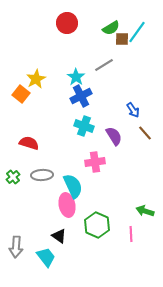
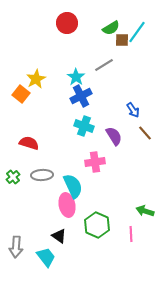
brown square: moved 1 px down
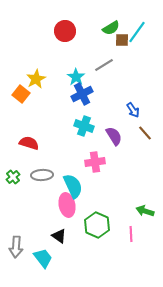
red circle: moved 2 px left, 8 px down
blue cross: moved 1 px right, 2 px up
cyan trapezoid: moved 3 px left, 1 px down
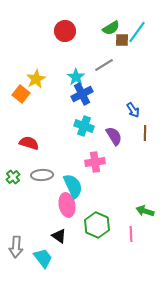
brown line: rotated 42 degrees clockwise
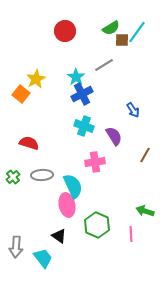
brown line: moved 22 px down; rotated 28 degrees clockwise
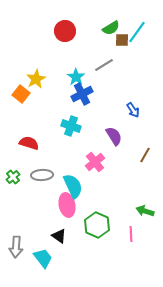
cyan cross: moved 13 px left
pink cross: rotated 30 degrees counterclockwise
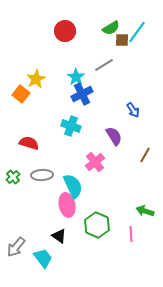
gray arrow: rotated 35 degrees clockwise
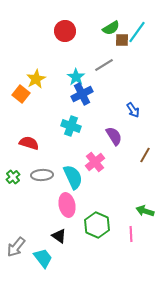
cyan semicircle: moved 9 px up
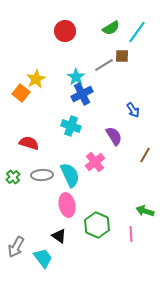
brown square: moved 16 px down
orange square: moved 1 px up
cyan semicircle: moved 3 px left, 2 px up
gray arrow: rotated 10 degrees counterclockwise
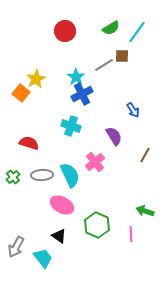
pink ellipse: moved 5 px left; rotated 50 degrees counterclockwise
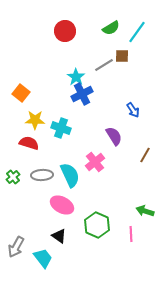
yellow star: moved 1 px left, 41 px down; rotated 30 degrees clockwise
cyan cross: moved 10 px left, 2 px down
